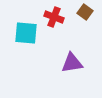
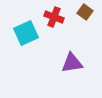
cyan square: rotated 30 degrees counterclockwise
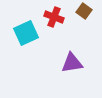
brown square: moved 1 px left, 1 px up
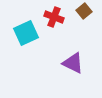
brown square: rotated 14 degrees clockwise
purple triangle: moved 1 px right; rotated 35 degrees clockwise
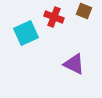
brown square: rotated 28 degrees counterclockwise
purple triangle: moved 1 px right, 1 px down
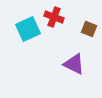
brown square: moved 5 px right, 18 px down
cyan square: moved 2 px right, 4 px up
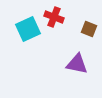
purple triangle: moved 3 px right; rotated 15 degrees counterclockwise
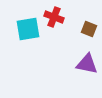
cyan square: rotated 15 degrees clockwise
purple triangle: moved 10 px right
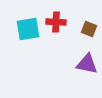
red cross: moved 2 px right, 5 px down; rotated 18 degrees counterclockwise
